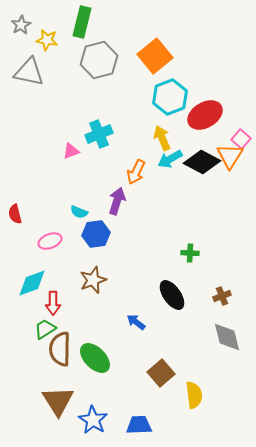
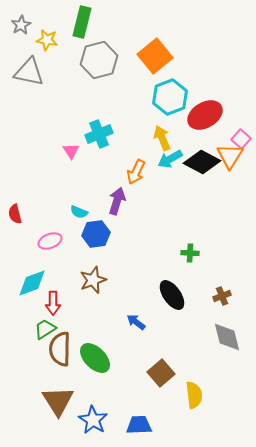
pink triangle: rotated 42 degrees counterclockwise
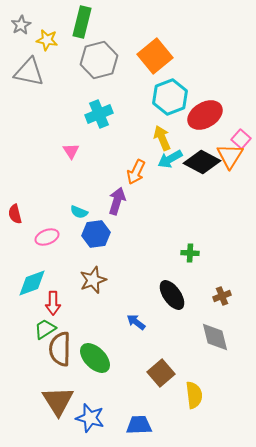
cyan cross: moved 20 px up
pink ellipse: moved 3 px left, 4 px up
gray diamond: moved 12 px left
blue star: moved 3 px left, 2 px up; rotated 16 degrees counterclockwise
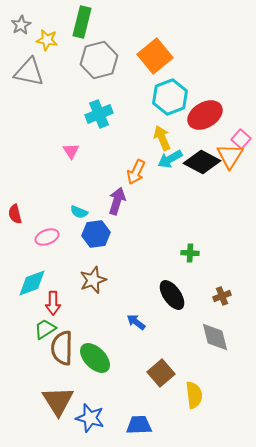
brown semicircle: moved 2 px right, 1 px up
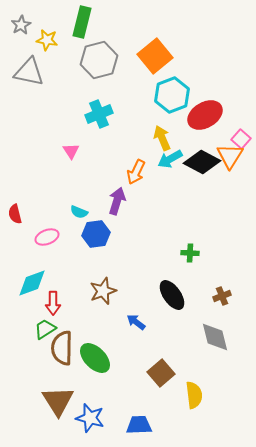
cyan hexagon: moved 2 px right, 2 px up
brown star: moved 10 px right, 11 px down
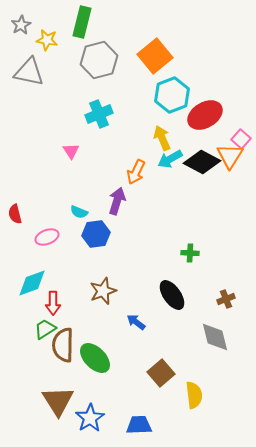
brown cross: moved 4 px right, 3 px down
brown semicircle: moved 1 px right, 3 px up
blue star: rotated 24 degrees clockwise
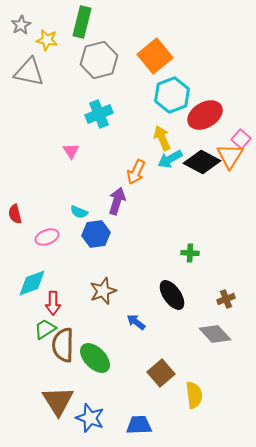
gray diamond: moved 3 px up; rotated 28 degrees counterclockwise
blue star: rotated 20 degrees counterclockwise
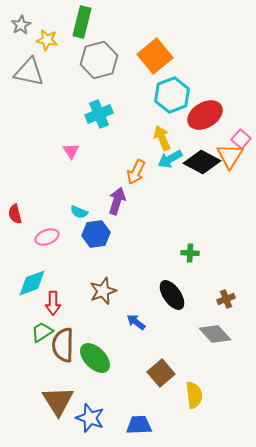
green trapezoid: moved 3 px left, 3 px down
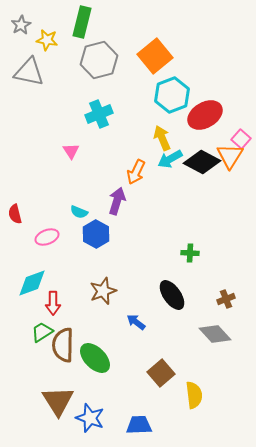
blue hexagon: rotated 24 degrees counterclockwise
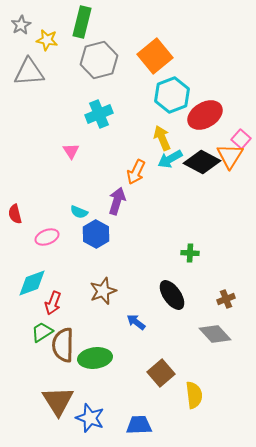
gray triangle: rotated 16 degrees counterclockwise
red arrow: rotated 20 degrees clockwise
green ellipse: rotated 52 degrees counterclockwise
